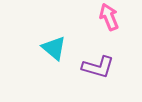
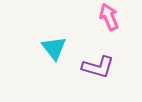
cyan triangle: rotated 12 degrees clockwise
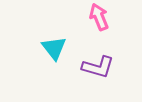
pink arrow: moved 10 px left
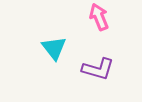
purple L-shape: moved 2 px down
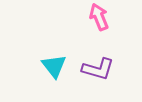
cyan triangle: moved 18 px down
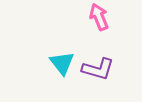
cyan triangle: moved 8 px right, 3 px up
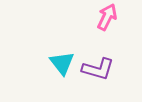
pink arrow: moved 8 px right; rotated 48 degrees clockwise
